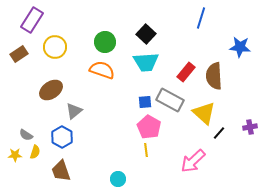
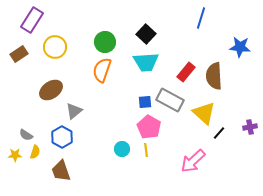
orange semicircle: rotated 90 degrees counterclockwise
cyan circle: moved 4 px right, 30 px up
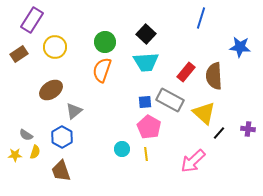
purple cross: moved 2 px left, 2 px down; rotated 16 degrees clockwise
yellow line: moved 4 px down
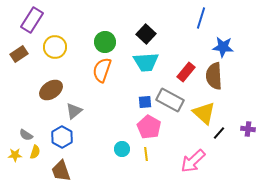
blue star: moved 17 px left
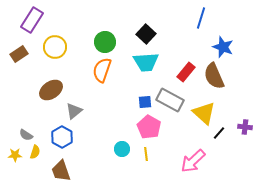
blue star: rotated 15 degrees clockwise
brown semicircle: rotated 20 degrees counterclockwise
purple cross: moved 3 px left, 2 px up
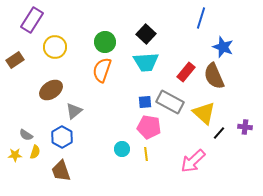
brown rectangle: moved 4 px left, 6 px down
gray rectangle: moved 2 px down
pink pentagon: rotated 20 degrees counterclockwise
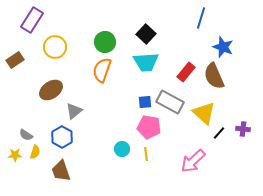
purple cross: moved 2 px left, 2 px down
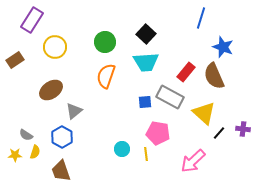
orange semicircle: moved 4 px right, 6 px down
gray rectangle: moved 5 px up
pink pentagon: moved 9 px right, 6 px down
